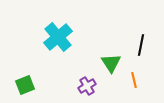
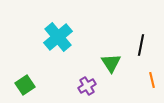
orange line: moved 18 px right
green square: rotated 12 degrees counterclockwise
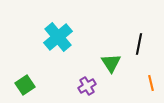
black line: moved 2 px left, 1 px up
orange line: moved 1 px left, 3 px down
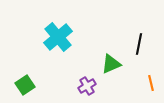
green triangle: moved 1 px down; rotated 40 degrees clockwise
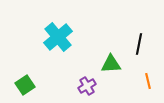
green triangle: rotated 20 degrees clockwise
orange line: moved 3 px left, 2 px up
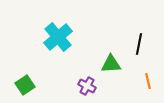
purple cross: rotated 30 degrees counterclockwise
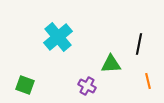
green square: rotated 36 degrees counterclockwise
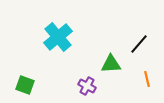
black line: rotated 30 degrees clockwise
orange line: moved 1 px left, 2 px up
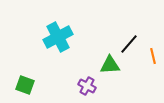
cyan cross: rotated 12 degrees clockwise
black line: moved 10 px left
green triangle: moved 1 px left, 1 px down
orange line: moved 6 px right, 23 px up
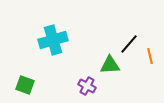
cyan cross: moved 5 px left, 3 px down; rotated 12 degrees clockwise
orange line: moved 3 px left
